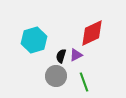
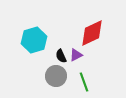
black semicircle: rotated 40 degrees counterclockwise
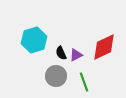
red diamond: moved 12 px right, 14 px down
black semicircle: moved 3 px up
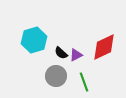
black semicircle: rotated 24 degrees counterclockwise
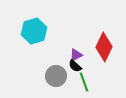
cyan hexagon: moved 9 px up
red diamond: rotated 40 degrees counterclockwise
black semicircle: moved 14 px right, 13 px down
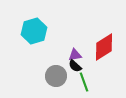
red diamond: rotated 32 degrees clockwise
purple triangle: moved 1 px left; rotated 16 degrees clockwise
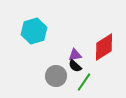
green line: rotated 54 degrees clockwise
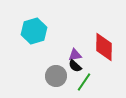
red diamond: rotated 56 degrees counterclockwise
